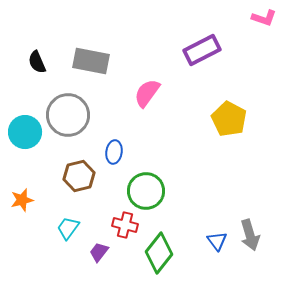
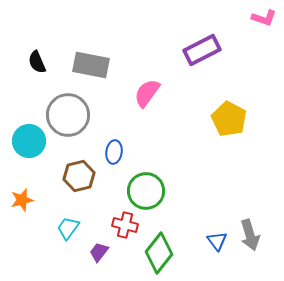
gray rectangle: moved 4 px down
cyan circle: moved 4 px right, 9 px down
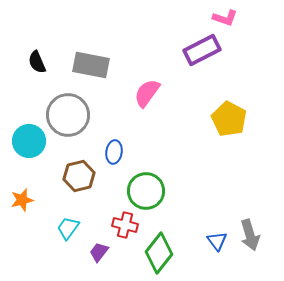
pink L-shape: moved 39 px left
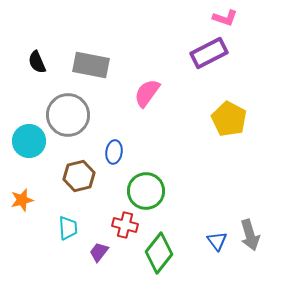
purple rectangle: moved 7 px right, 3 px down
cyan trapezoid: rotated 140 degrees clockwise
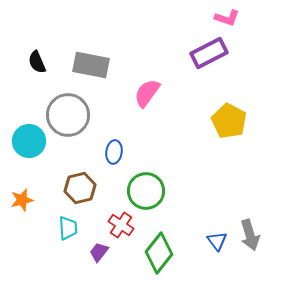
pink L-shape: moved 2 px right
yellow pentagon: moved 2 px down
brown hexagon: moved 1 px right, 12 px down
red cross: moved 4 px left; rotated 20 degrees clockwise
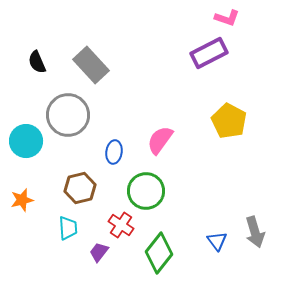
gray rectangle: rotated 36 degrees clockwise
pink semicircle: moved 13 px right, 47 px down
cyan circle: moved 3 px left
gray arrow: moved 5 px right, 3 px up
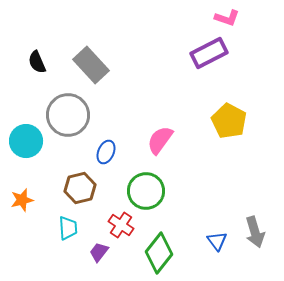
blue ellipse: moved 8 px left; rotated 15 degrees clockwise
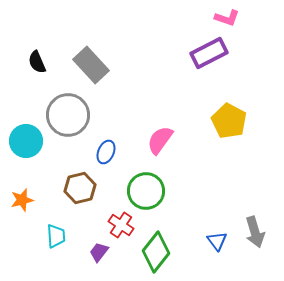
cyan trapezoid: moved 12 px left, 8 px down
green diamond: moved 3 px left, 1 px up
